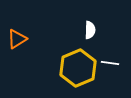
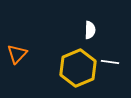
orange triangle: moved 15 px down; rotated 15 degrees counterclockwise
white line: moved 1 px up
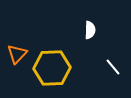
white line: moved 3 px right, 5 px down; rotated 42 degrees clockwise
yellow hexagon: moved 26 px left; rotated 21 degrees clockwise
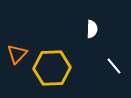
white semicircle: moved 2 px right, 1 px up
white line: moved 1 px right, 1 px up
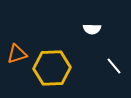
white semicircle: rotated 90 degrees clockwise
orange triangle: rotated 30 degrees clockwise
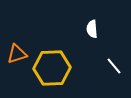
white semicircle: rotated 84 degrees clockwise
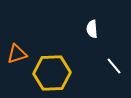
yellow hexagon: moved 5 px down
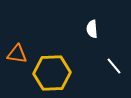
orange triangle: rotated 25 degrees clockwise
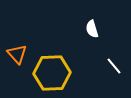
white semicircle: rotated 12 degrees counterclockwise
orange triangle: rotated 40 degrees clockwise
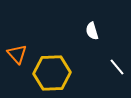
white semicircle: moved 2 px down
white line: moved 3 px right, 1 px down
